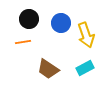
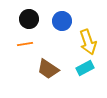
blue circle: moved 1 px right, 2 px up
yellow arrow: moved 2 px right, 7 px down
orange line: moved 2 px right, 2 px down
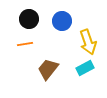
brown trapezoid: rotated 95 degrees clockwise
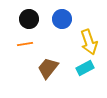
blue circle: moved 2 px up
yellow arrow: moved 1 px right
brown trapezoid: moved 1 px up
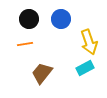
blue circle: moved 1 px left
brown trapezoid: moved 6 px left, 5 px down
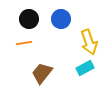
orange line: moved 1 px left, 1 px up
